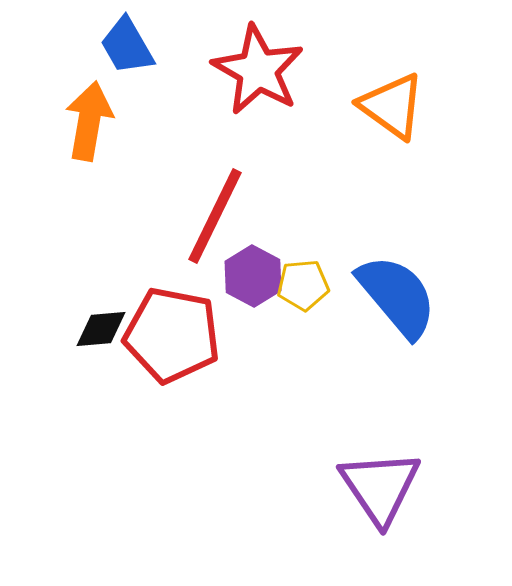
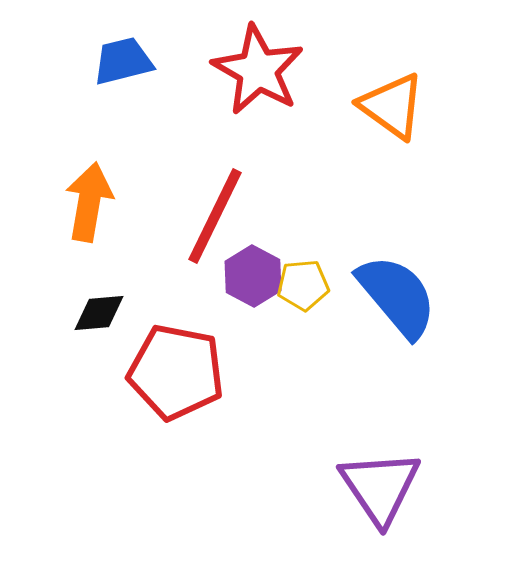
blue trapezoid: moved 4 px left, 15 px down; rotated 106 degrees clockwise
orange arrow: moved 81 px down
black diamond: moved 2 px left, 16 px up
red pentagon: moved 4 px right, 37 px down
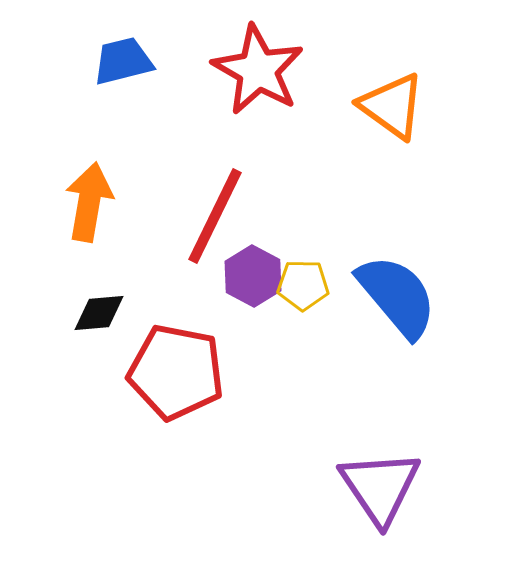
yellow pentagon: rotated 6 degrees clockwise
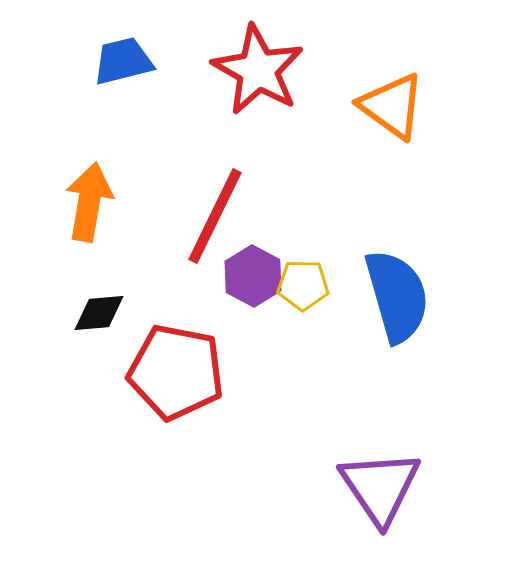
blue semicircle: rotated 24 degrees clockwise
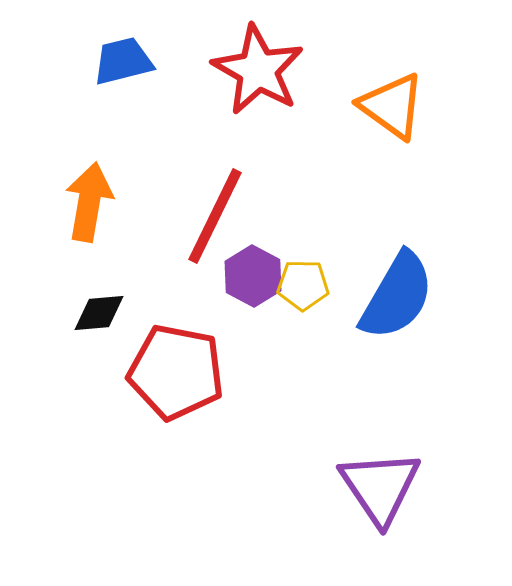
blue semicircle: rotated 46 degrees clockwise
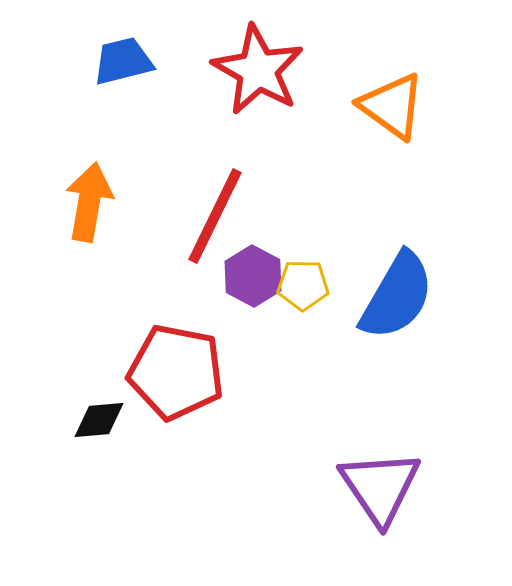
black diamond: moved 107 px down
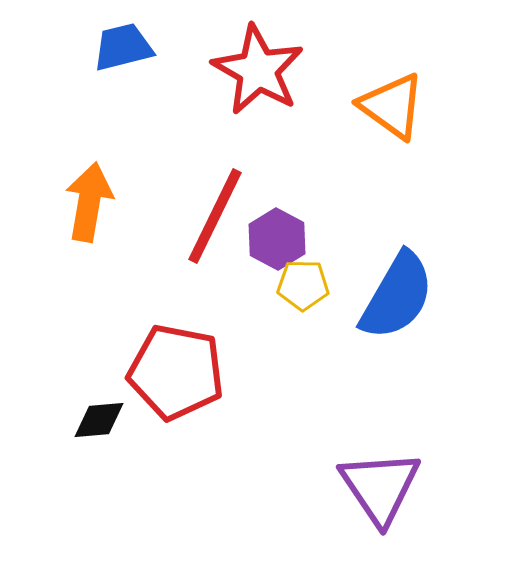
blue trapezoid: moved 14 px up
purple hexagon: moved 24 px right, 37 px up
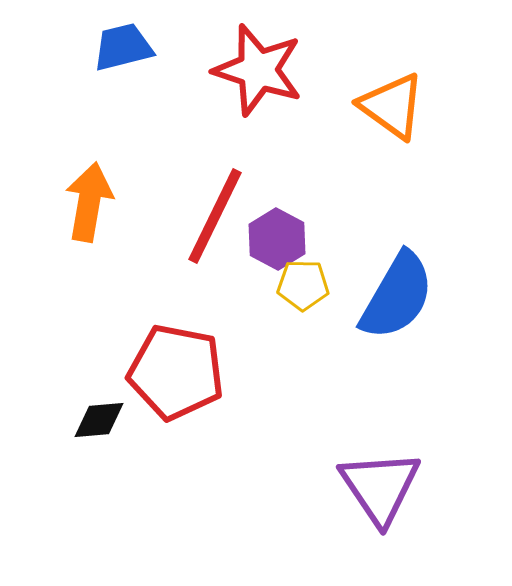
red star: rotated 12 degrees counterclockwise
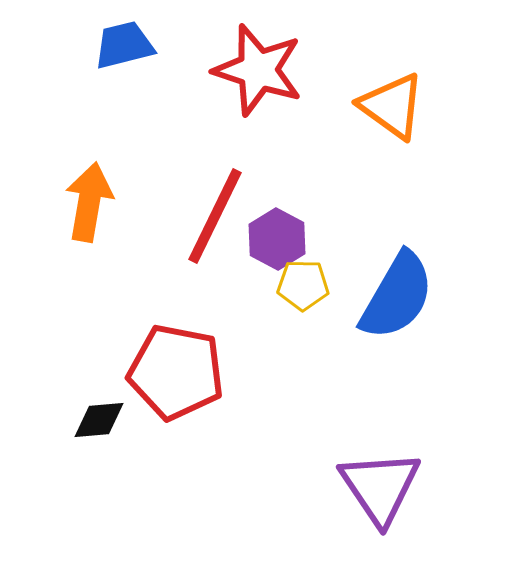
blue trapezoid: moved 1 px right, 2 px up
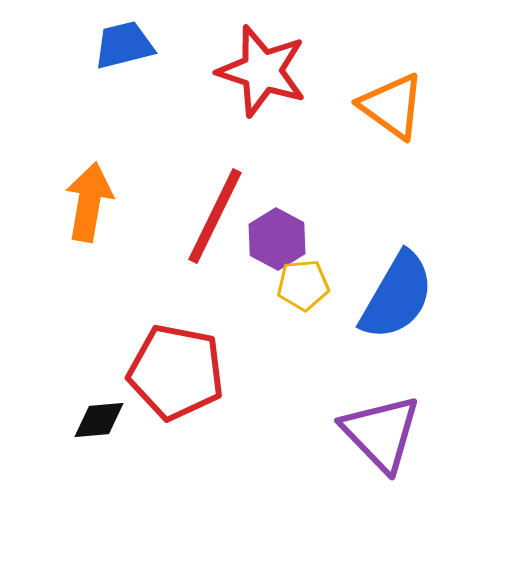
red star: moved 4 px right, 1 px down
yellow pentagon: rotated 6 degrees counterclockwise
purple triangle: moved 1 px right, 54 px up; rotated 10 degrees counterclockwise
